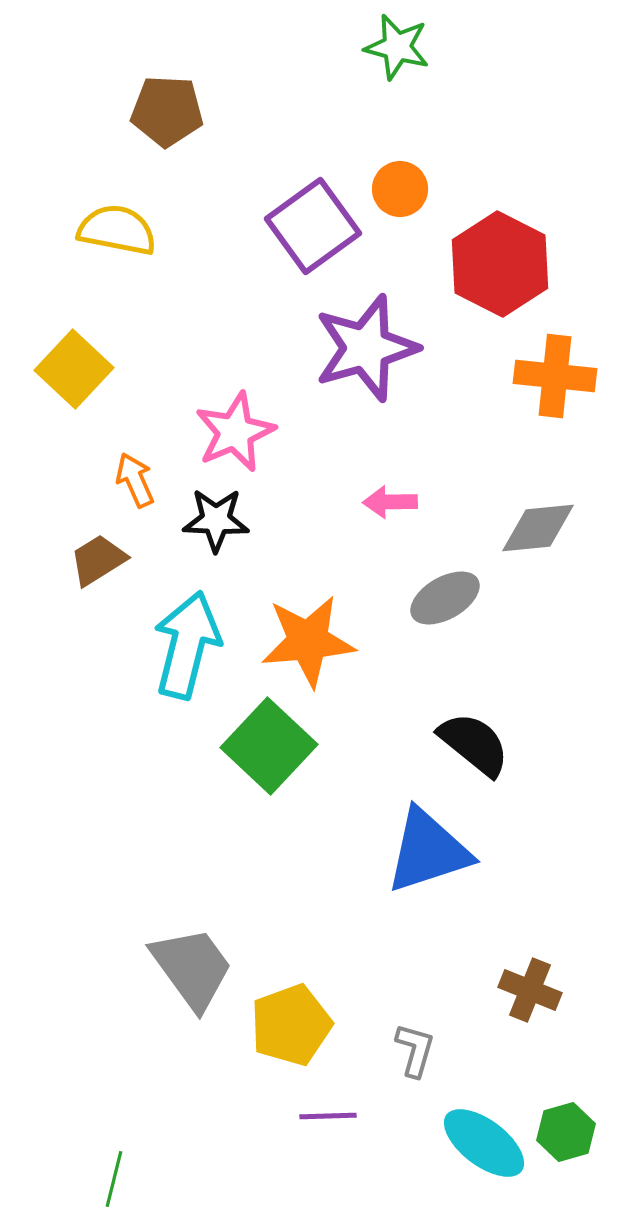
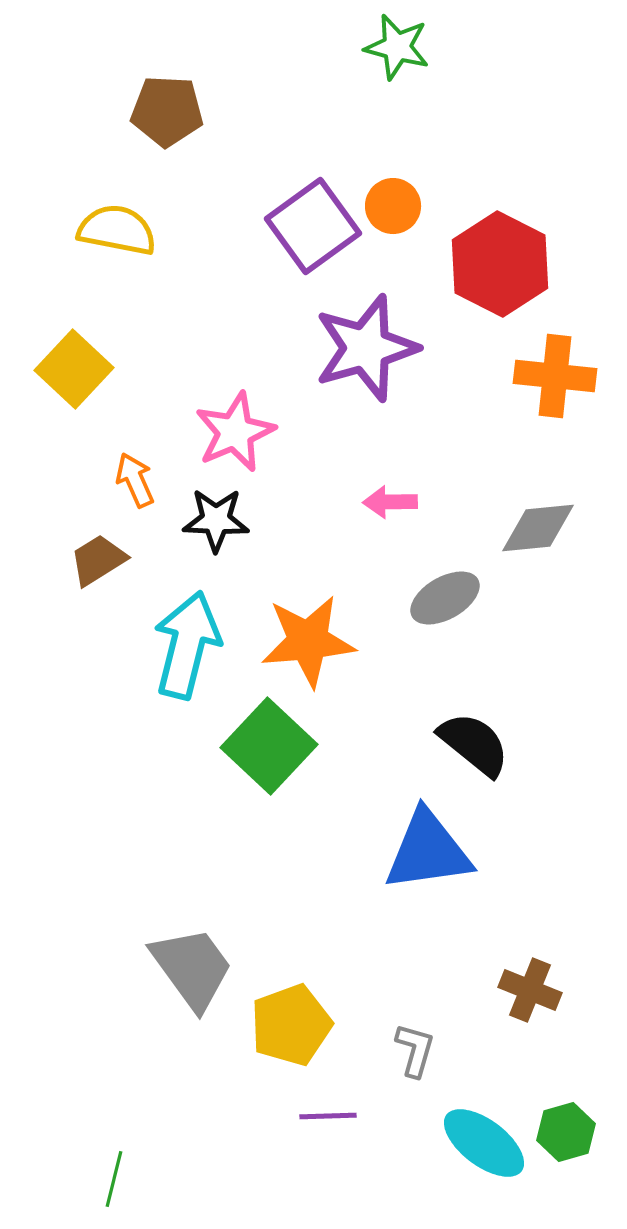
orange circle: moved 7 px left, 17 px down
blue triangle: rotated 10 degrees clockwise
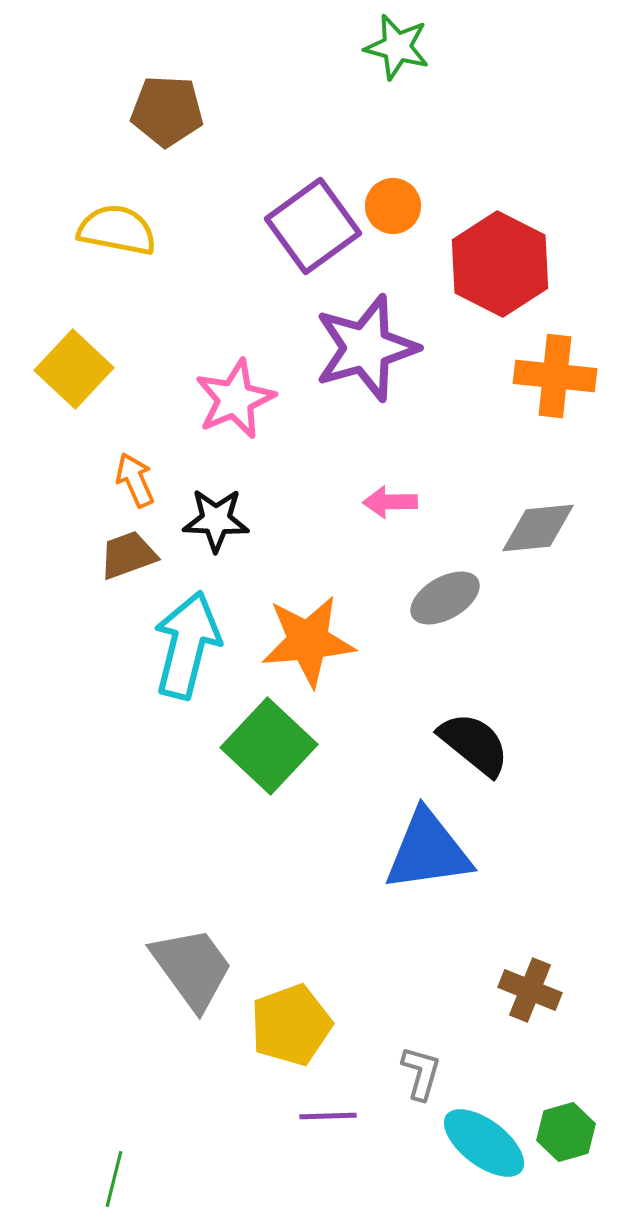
pink star: moved 33 px up
brown trapezoid: moved 30 px right, 5 px up; rotated 12 degrees clockwise
gray L-shape: moved 6 px right, 23 px down
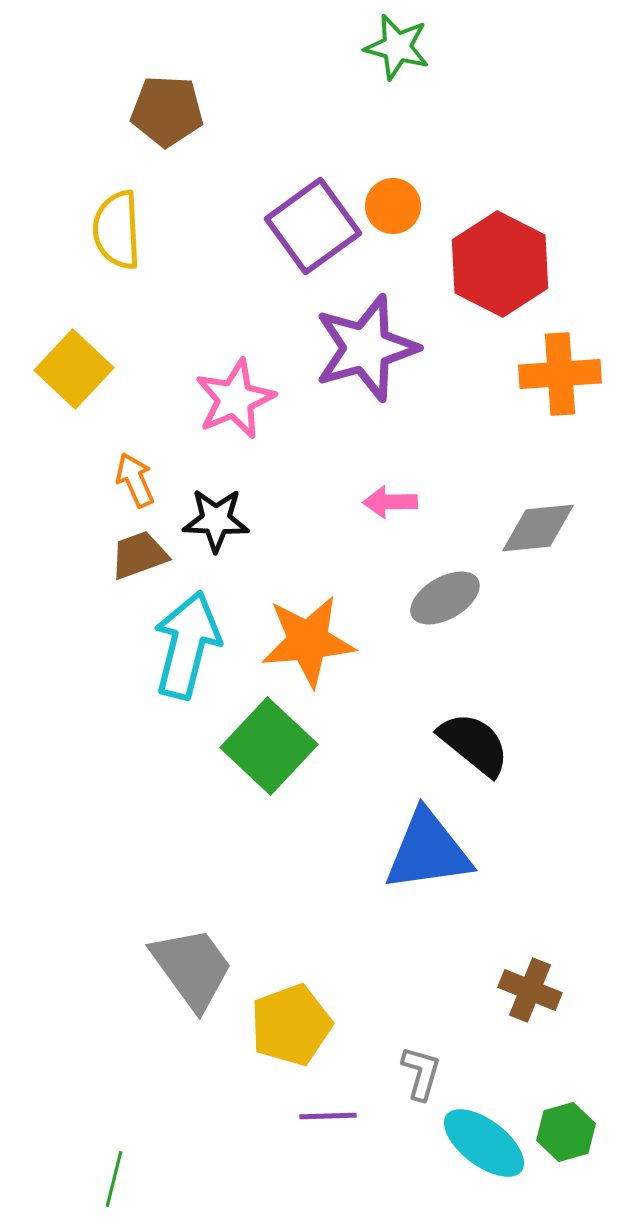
yellow semicircle: rotated 104 degrees counterclockwise
orange cross: moved 5 px right, 2 px up; rotated 10 degrees counterclockwise
brown trapezoid: moved 11 px right
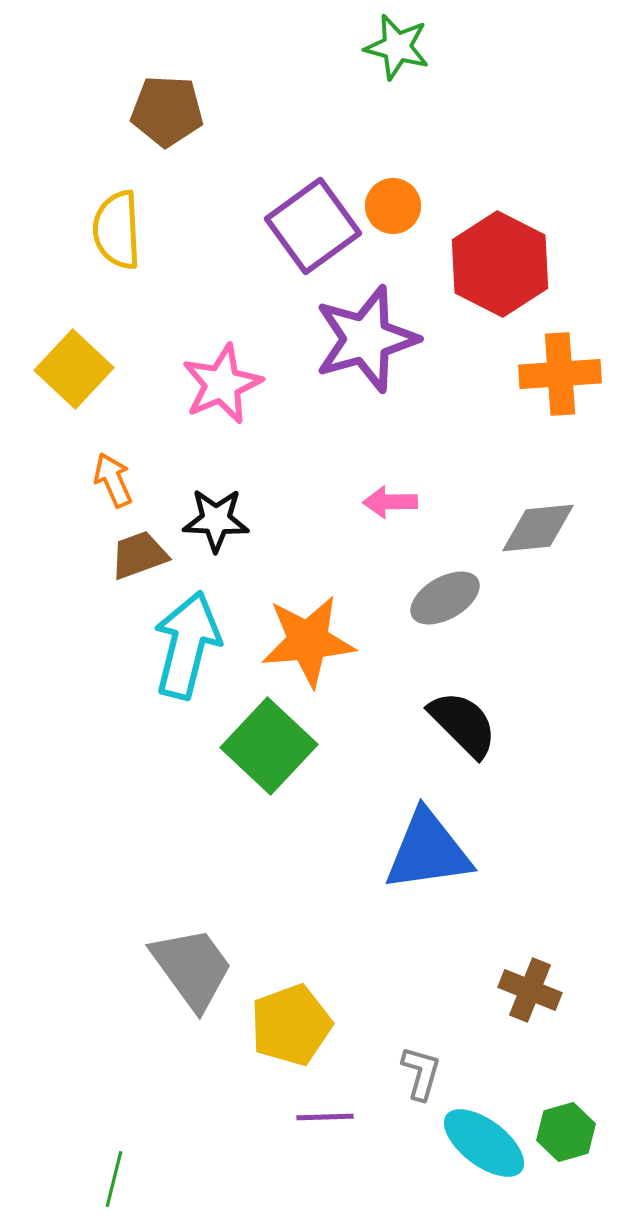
purple star: moved 9 px up
pink star: moved 13 px left, 15 px up
orange arrow: moved 22 px left
black semicircle: moved 11 px left, 20 px up; rotated 6 degrees clockwise
purple line: moved 3 px left, 1 px down
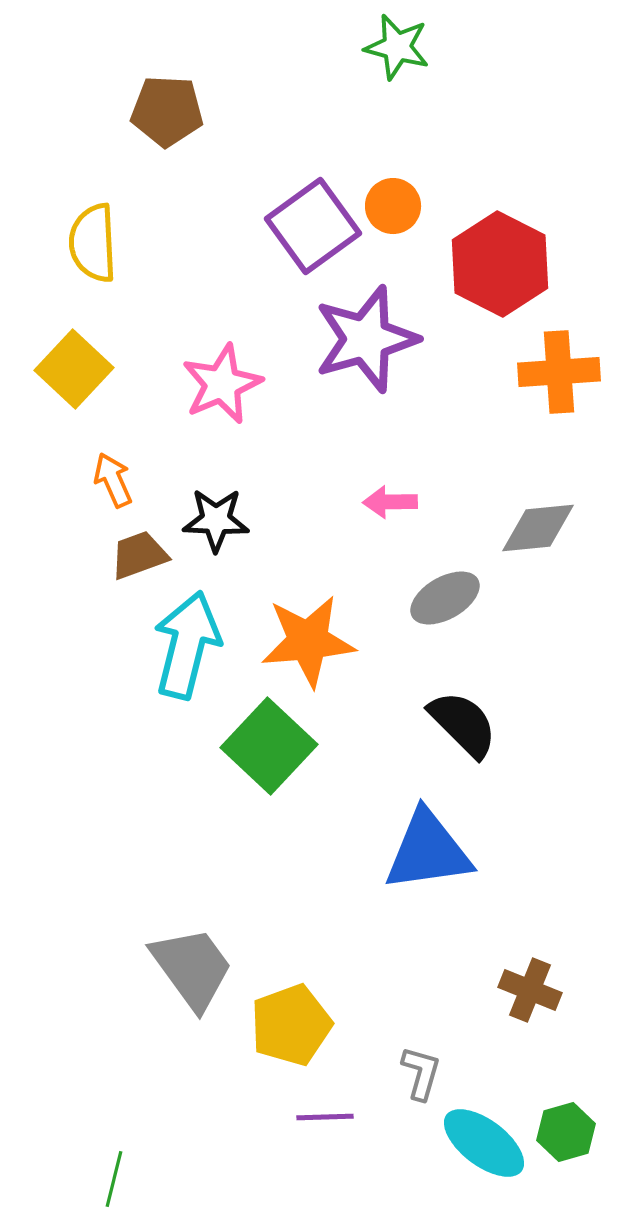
yellow semicircle: moved 24 px left, 13 px down
orange cross: moved 1 px left, 2 px up
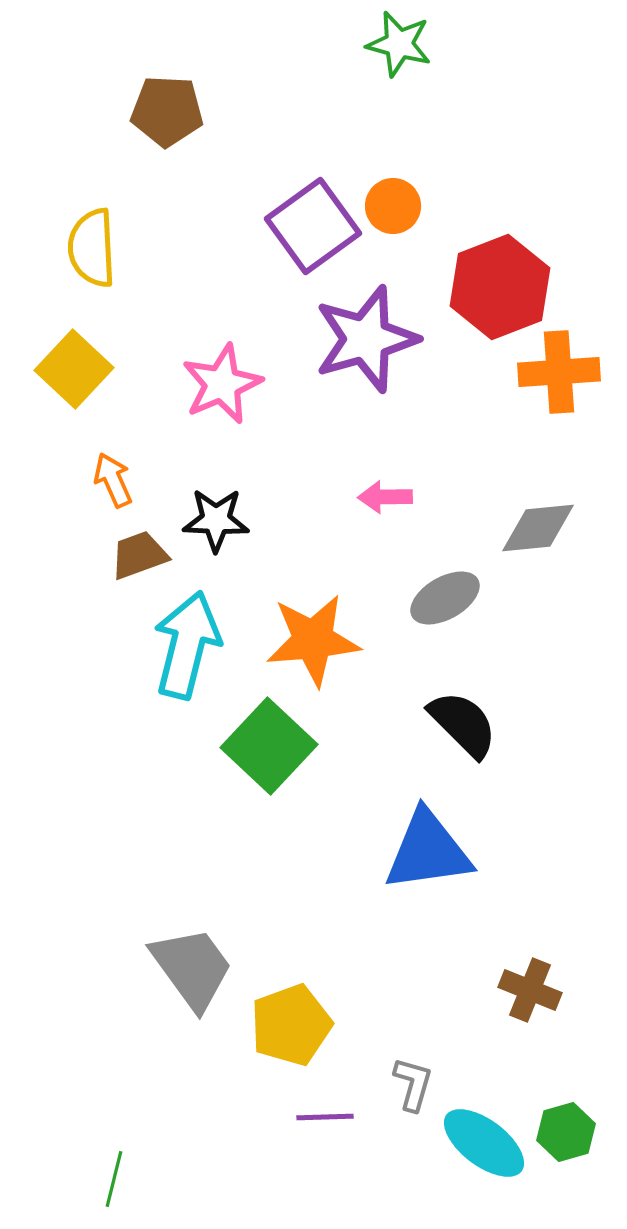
green star: moved 2 px right, 3 px up
yellow semicircle: moved 1 px left, 5 px down
red hexagon: moved 23 px down; rotated 12 degrees clockwise
pink arrow: moved 5 px left, 5 px up
orange star: moved 5 px right, 1 px up
gray L-shape: moved 8 px left, 11 px down
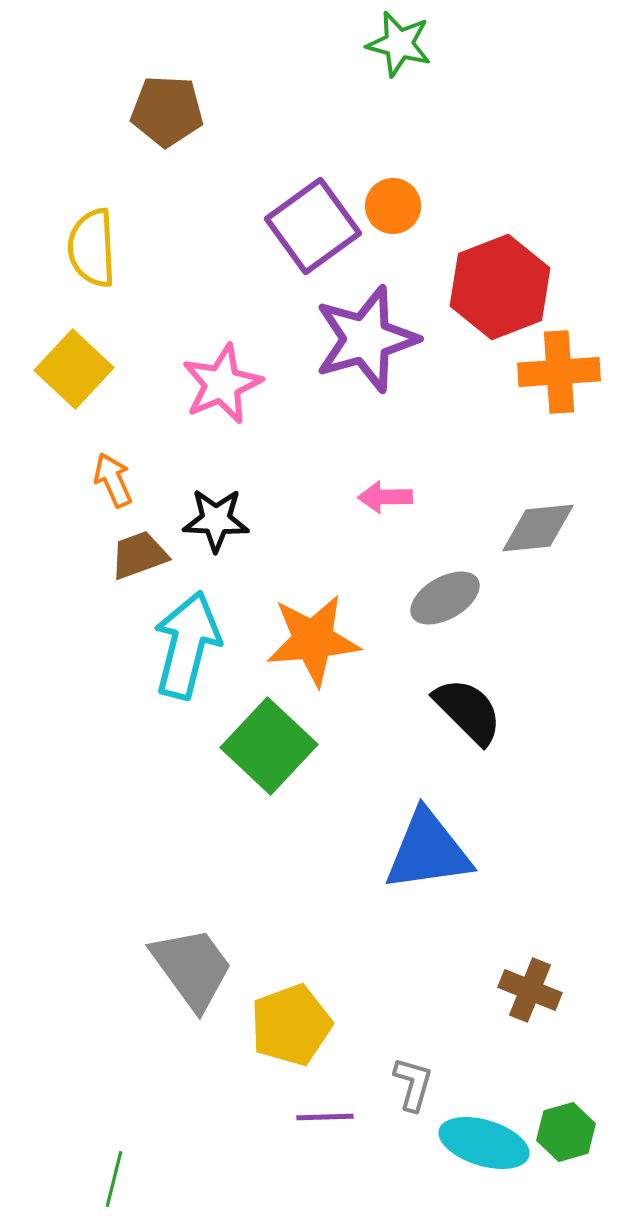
black semicircle: moved 5 px right, 13 px up
cyan ellipse: rotated 20 degrees counterclockwise
